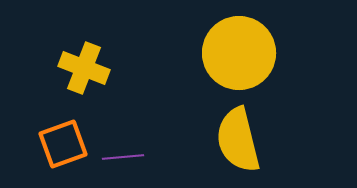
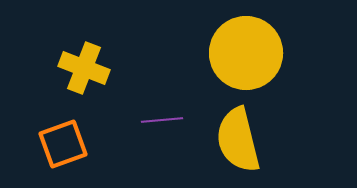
yellow circle: moved 7 px right
purple line: moved 39 px right, 37 px up
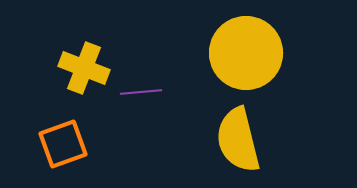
purple line: moved 21 px left, 28 px up
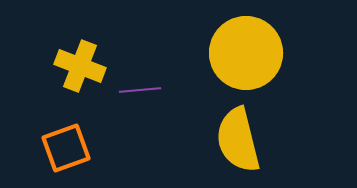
yellow cross: moved 4 px left, 2 px up
purple line: moved 1 px left, 2 px up
orange square: moved 3 px right, 4 px down
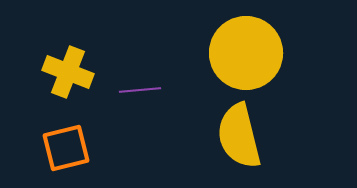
yellow cross: moved 12 px left, 6 px down
yellow semicircle: moved 1 px right, 4 px up
orange square: rotated 6 degrees clockwise
